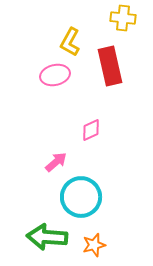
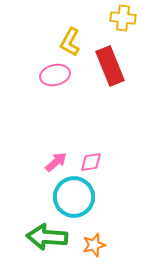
red rectangle: rotated 9 degrees counterclockwise
pink diamond: moved 32 px down; rotated 15 degrees clockwise
cyan circle: moved 7 px left
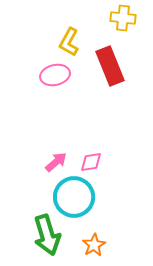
yellow L-shape: moved 1 px left
green arrow: moved 2 px up; rotated 111 degrees counterclockwise
orange star: rotated 15 degrees counterclockwise
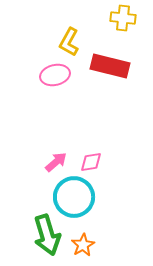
red rectangle: rotated 54 degrees counterclockwise
orange star: moved 11 px left
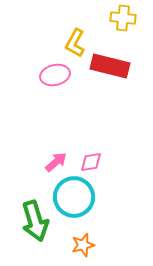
yellow L-shape: moved 6 px right, 1 px down
green arrow: moved 12 px left, 14 px up
orange star: rotated 15 degrees clockwise
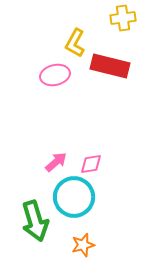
yellow cross: rotated 15 degrees counterclockwise
pink diamond: moved 2 px down
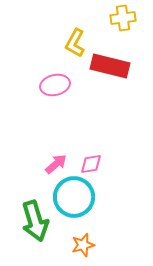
pink ellipse: moved 10 px down
pink arrow: moved 2 px down
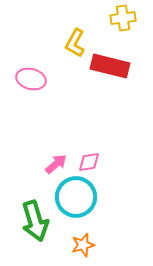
pink ellipse: moved 24 px left, 6 px up; rotated 28 degrees clockwise
pink diamond: moved 2 px left, 2 px up
cyan circle: moved 2 px right
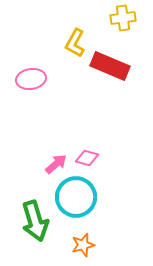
red rectangle: rotated 9 degrees clockwise
pink ellipse: rotated 24 degrees counterclockwise
pink diamond: moved 2 px left, 4 px up; rotated 25 degrees clockwise
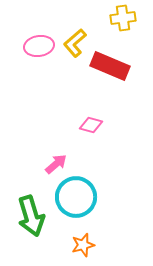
yellow L-shape: rotated 20 degrees clockwise
pink ellipse: moved 8 px right, 33 px up
pink diamond: moved 4 px right, 33 px up
green arrow: moved 4 px left, 5 px up
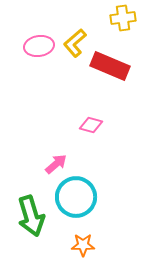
orange star: rotated 15 degrees clockwise
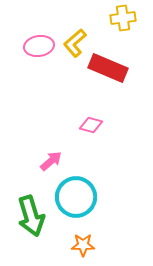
red rectangle: moved 2 px left, 2 px down
pink arrow: moved 5 px left, 3 px up
